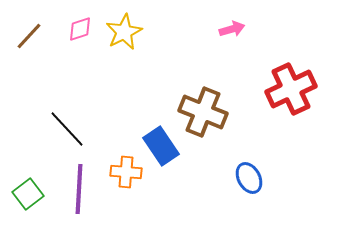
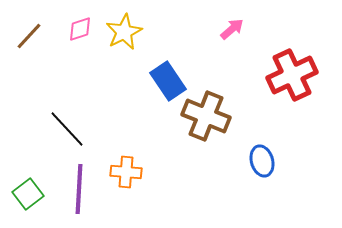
pink arrow: rotated 25 degrees counterclockwise
red cross: moved 1 px right, 14 px up
brown cross: moved 3 px right, 4 px down
blue rectangle: moved 7 px right, 65 px up
blue ellipse: moved 13 px right, 17 px up; rotated 12 degrees clockwise
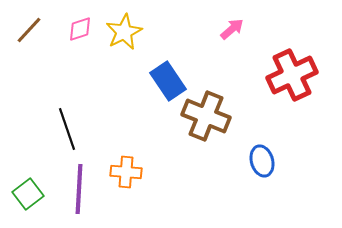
brown line: moved 6 px up
black line: rotated 24 degrees clockwise
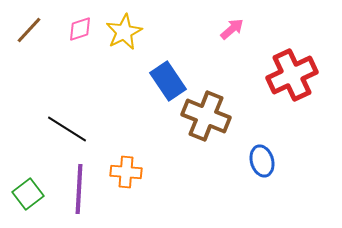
black line: rotated 39 degrees counterclockwise
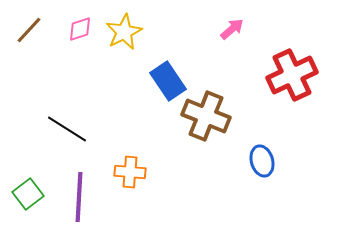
orange cross: moved 4 px right
purple line: moved 8 px down
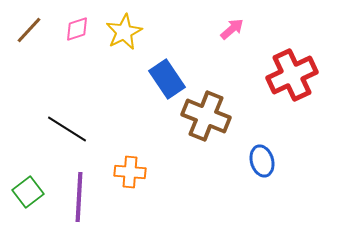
pink diamond: moved 3 px left
blue rectangle: moved 1 px left, 2 px up
green square: moved 2 px up
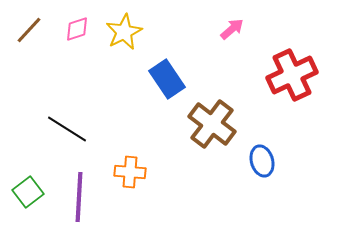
brown cross: moved 6 px right, 8 px down; rotated 15 degrees clockwise
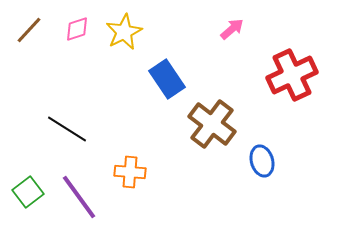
purple line: rotated 39 degrees counterclockwise
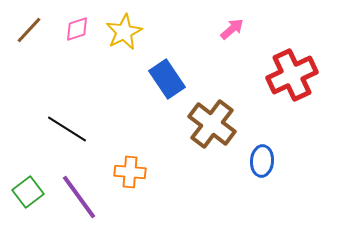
blue ellipse: rotated 20 degrees clockwise
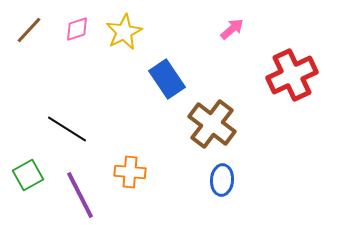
blue ellipse: moved 40 px left, 19 px down
green square: moved 17 px up; rotated 8 degrees clockwise
purple line: moved 1 px right, 2 px up; rotated 9 degrees clockwise
